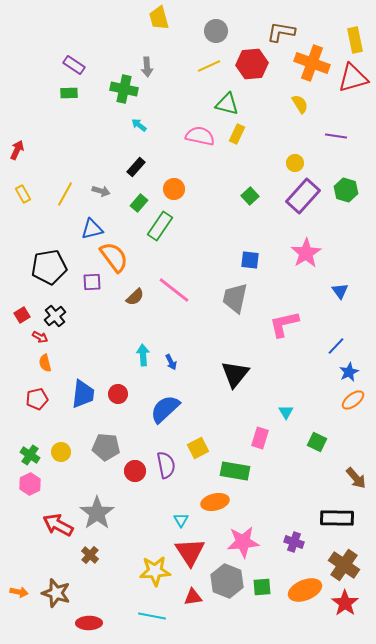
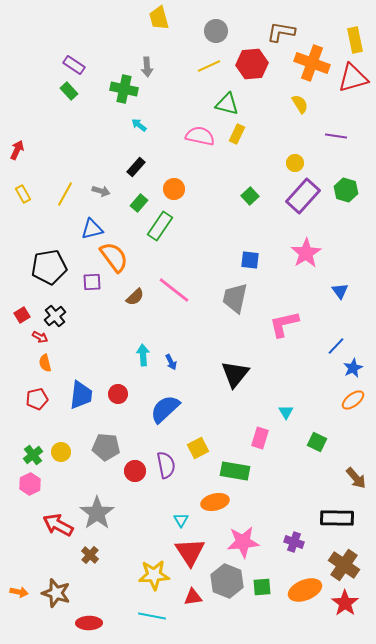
green rectangle at (69, 93): moved 2 px up; rotated 48 degrees clockwise
blue star at (349, 372): moved 4 px right, 4 px up
blue trapezoid at (83, 394): moved 2 px left, 1 px down
green cross at (30, 455): moved 3 px right; rotated 18 degrees clockwise
yellow star at (155, 571): moved 1 px left, 4 px down
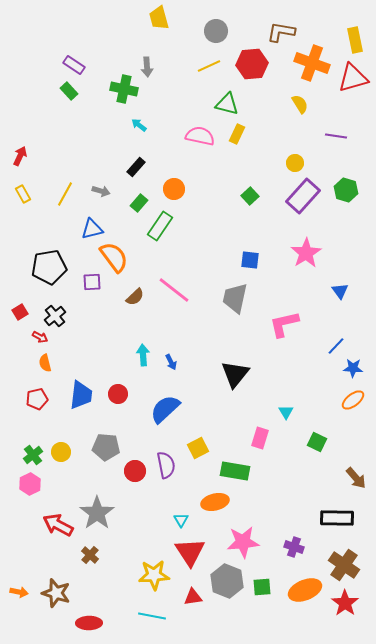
red arrow at (17, 150): moved 3 px right, 6 px down
red square at (22, 315): moved 2 px left, 3 px up
blue star at (353, 368): rotated 30 degrees clockwise
purple cross at (294, 542): moved 5 px down
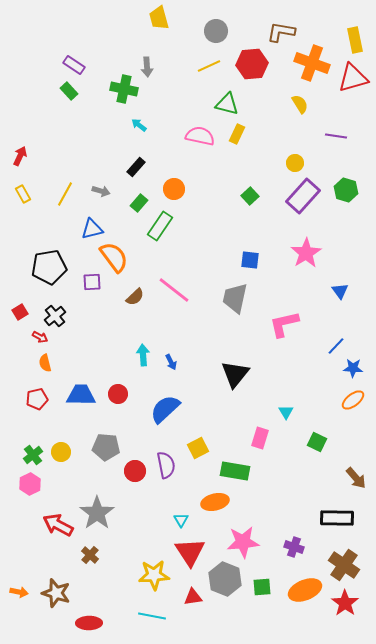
blue trapezoid at (81, 395): rotated 96 degrees counterclockwise
gray hexagon at (227, 581): moved 2 px left, 2 px up
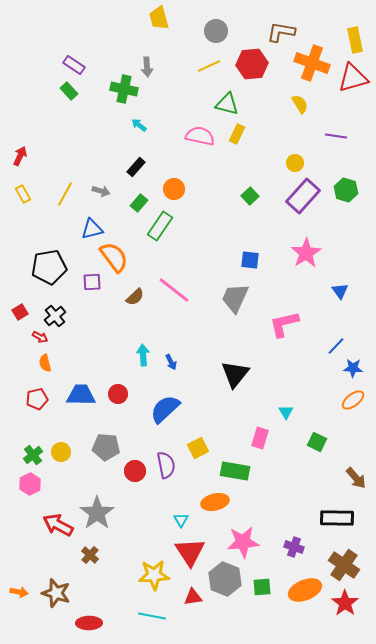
gray trapezoid at (235, 298): rotated 12 degrees clockwise
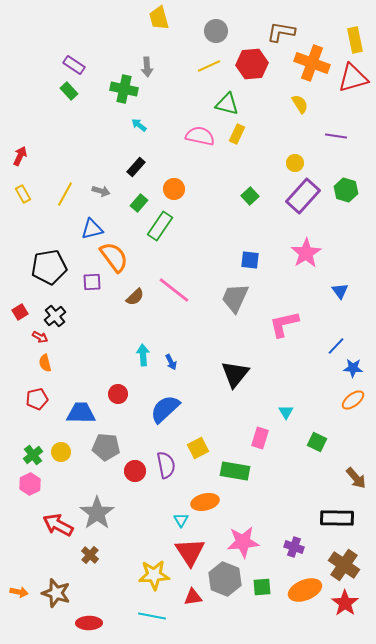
blue trapezoid at (81, 395): moved 18 px down
orange ellipse at (215, 502): moved 10 px left
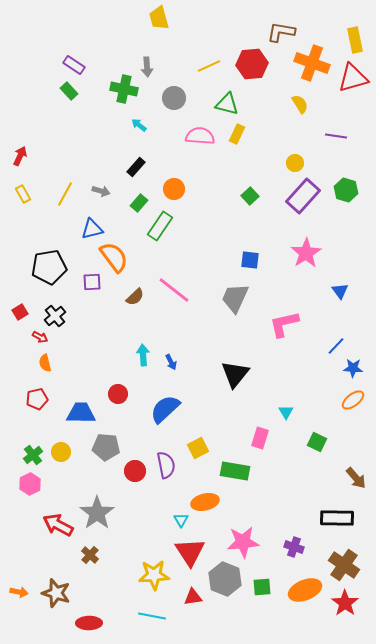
gray circle at (216, 31): moved 42 px left, 67 px down
pink semicircle at (200, 136): rotated 8 degrees counterclockwise
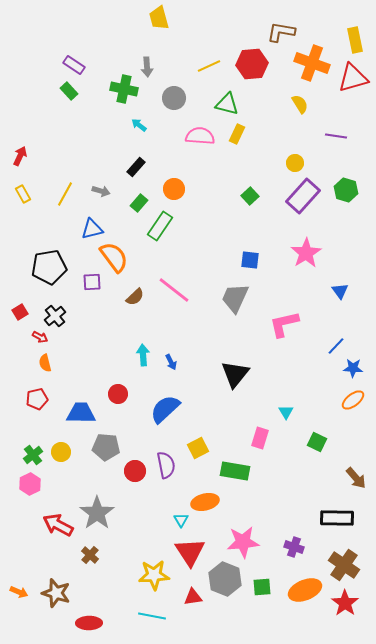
orange arrow at (19, 592): rotated 12 degrees clockwise
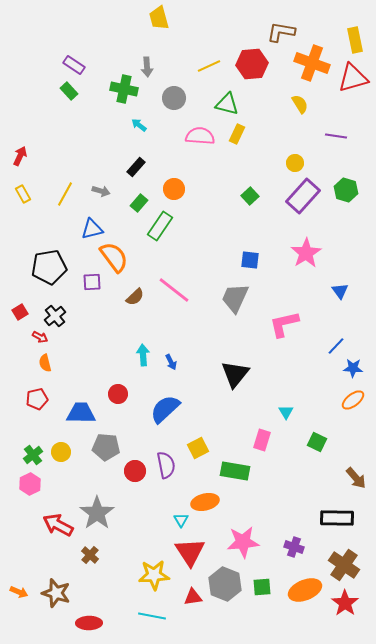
pink rectangle at (260, 438): moved 2 px right, 2 px down
gray hexagon at (225, 579): moved 5 px down
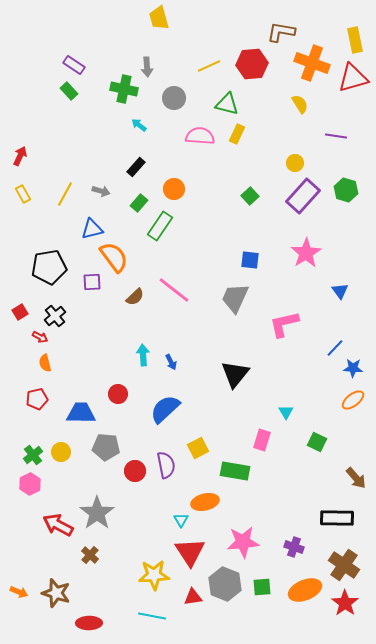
blue line at (336, 346): moved 1 px left, 2 px down
